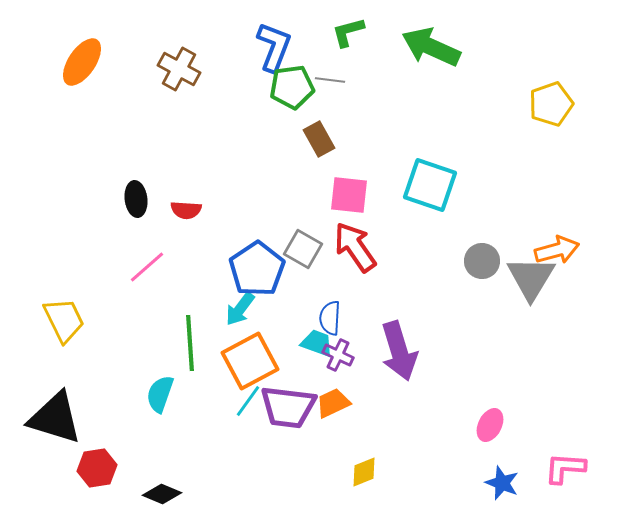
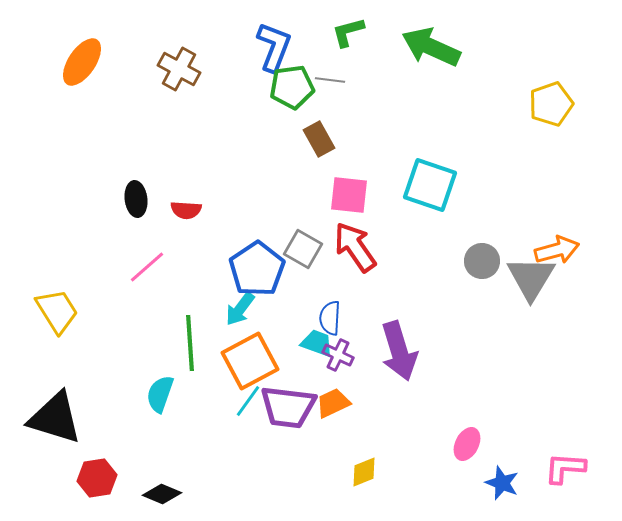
yellow trapezoid: moved 7 px left, 9 px up; rotated 6 degrees counterclockwise
pink ellipse: moved 23 px left, 19 px down
red hexagon: moved 10 px down
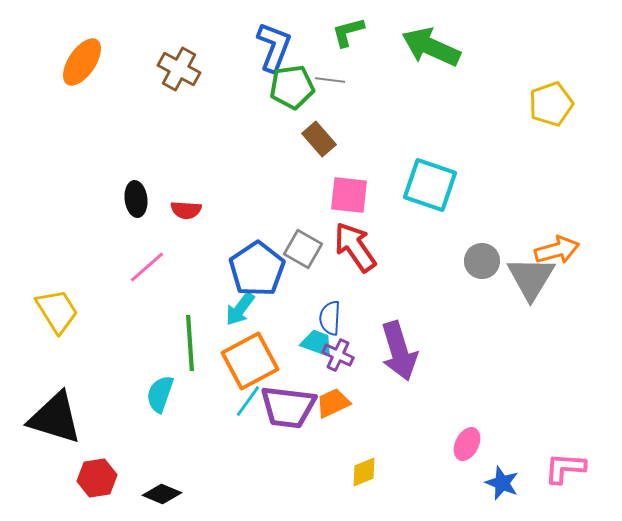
brown rectangle: rotated 12 degrees counterclockwise
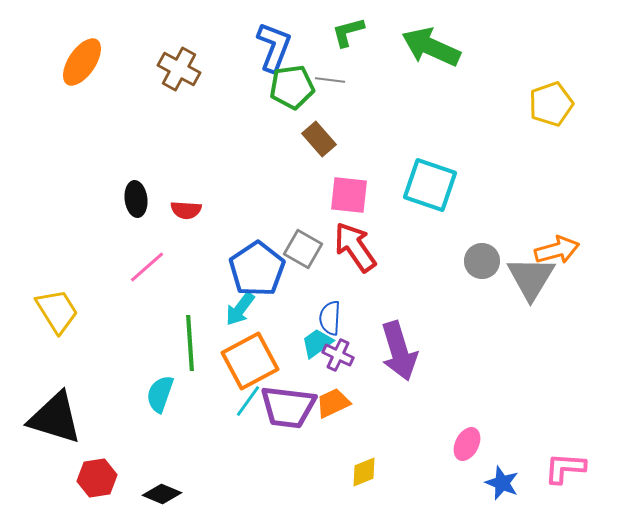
cyan trapezoid: rotated 56 degrees counterclockwise
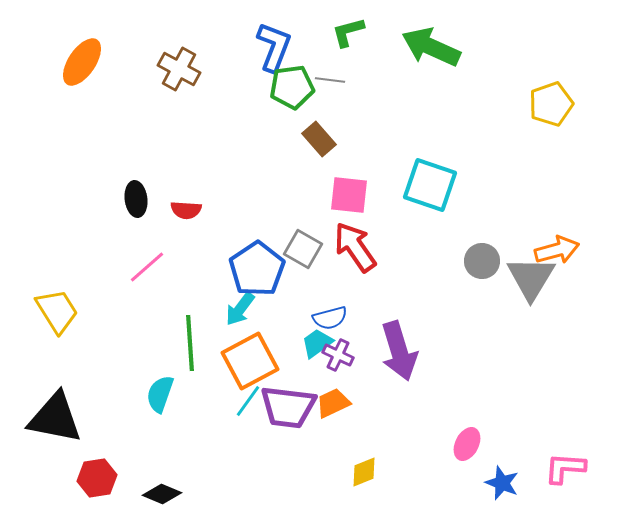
blue semicircle: rotated 108 degrees counterclockwise
black triangle: rotated 6 degrees counterclockwise
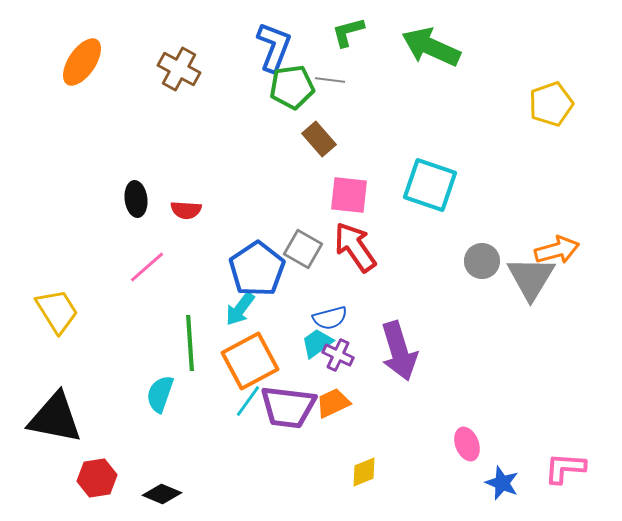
pink ellipse: rotated 48 degrees counterclockwise
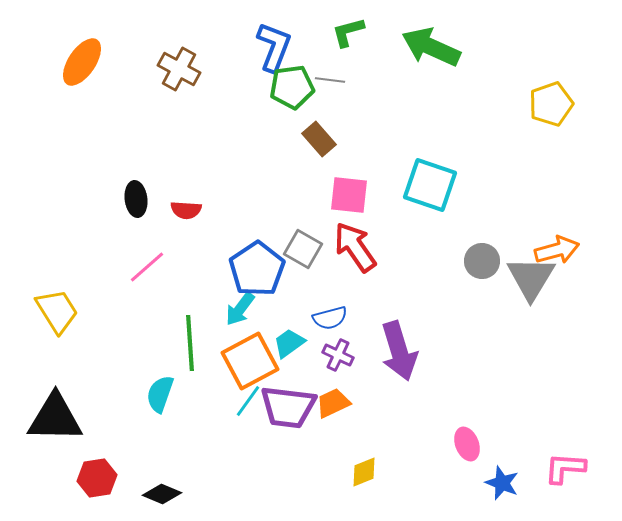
cyan trapezoid: moved 28 px left
black triangle: rotated 10 degrees counterclockwise
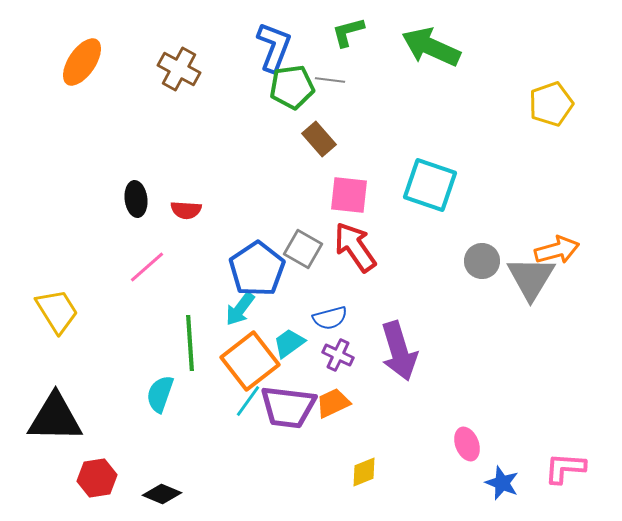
orange square: rotated 10 degrees counterclockwise
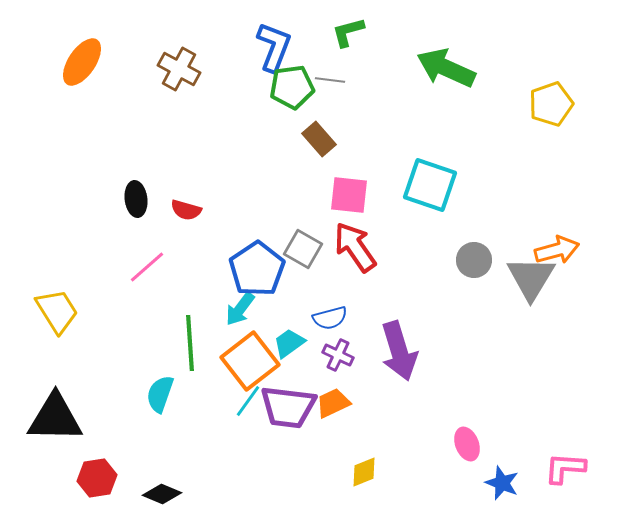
green arrow: moved 15 px right, 21 px down
red semicircle: rotated 12 degrees clockwise
gray circle: moved 8 px left, 1 px up
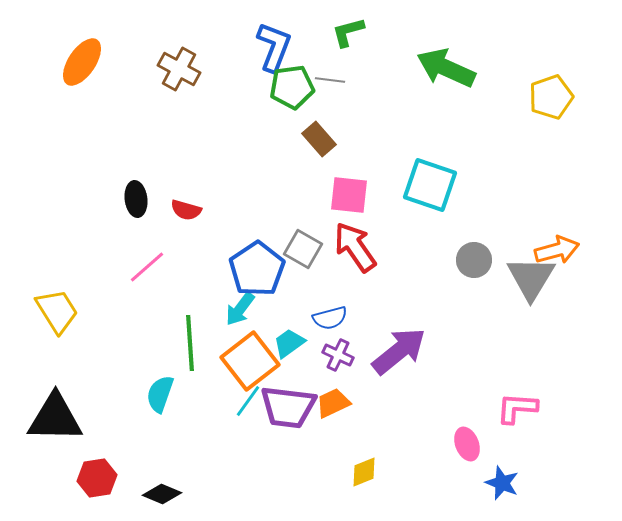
yellow pentagon: moved 7 px up
purple arrow: rotated 112 degrees counterclockwise
pink L-shape: moved 48 px left, 60 px up
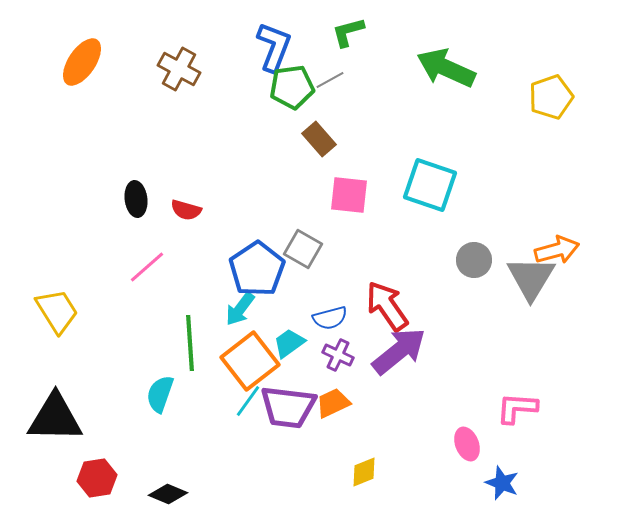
gray line: rotated 36 degrees counterclockwise
red arrow: moved 32 px right, 59 px down
black diamond: moved 6 px right
